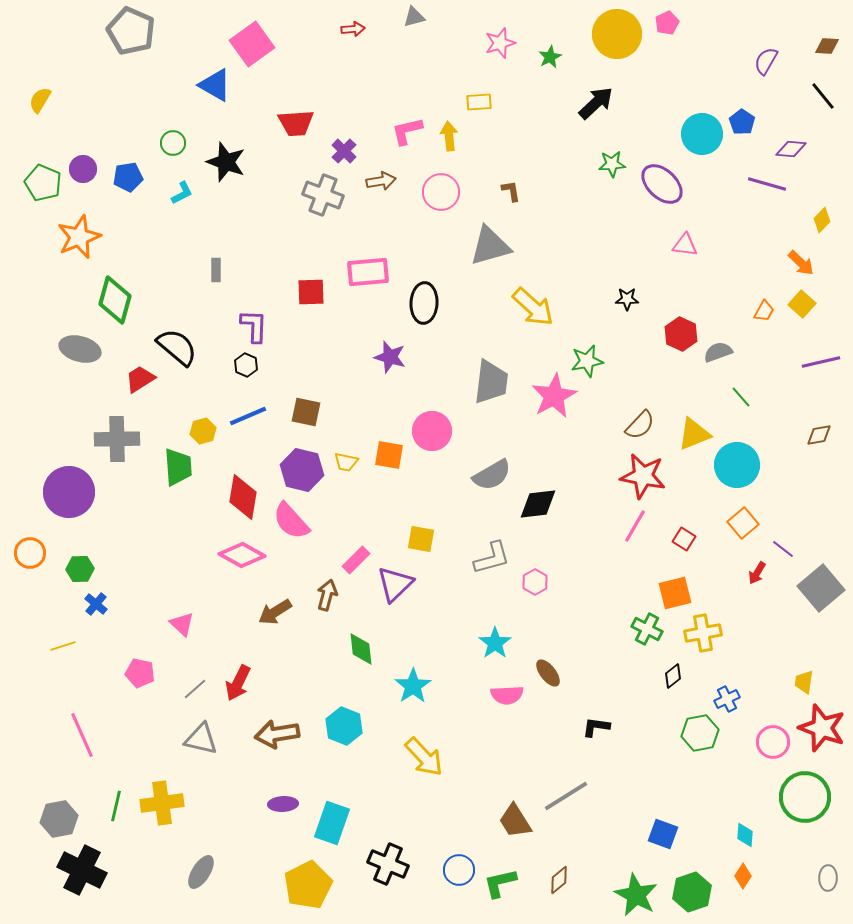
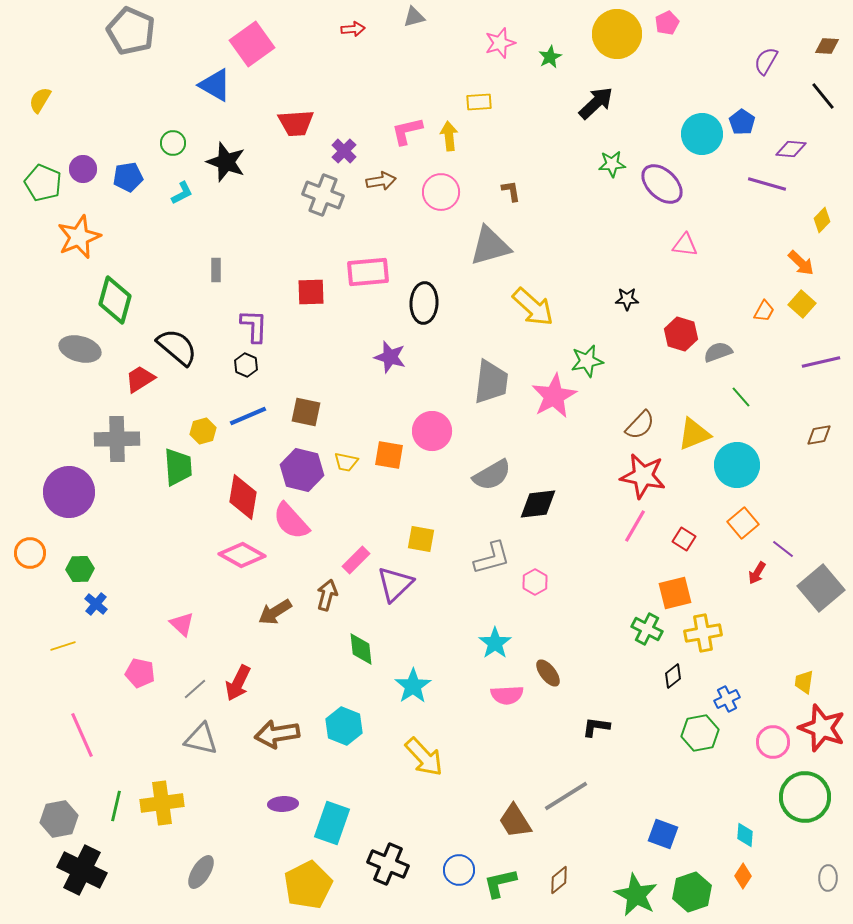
red hexagon at (681, 334): rotated 8 degrees counterclockwise
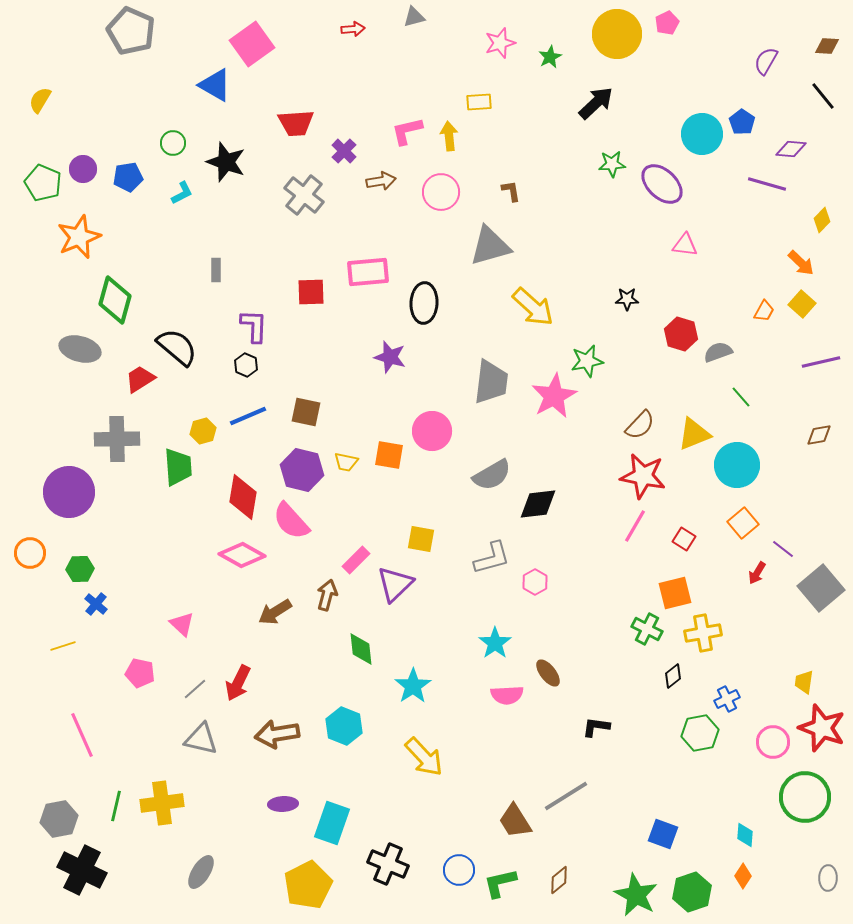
gray cross at (323, 195): moved 19 px left; rotated 18 degrees clockwise
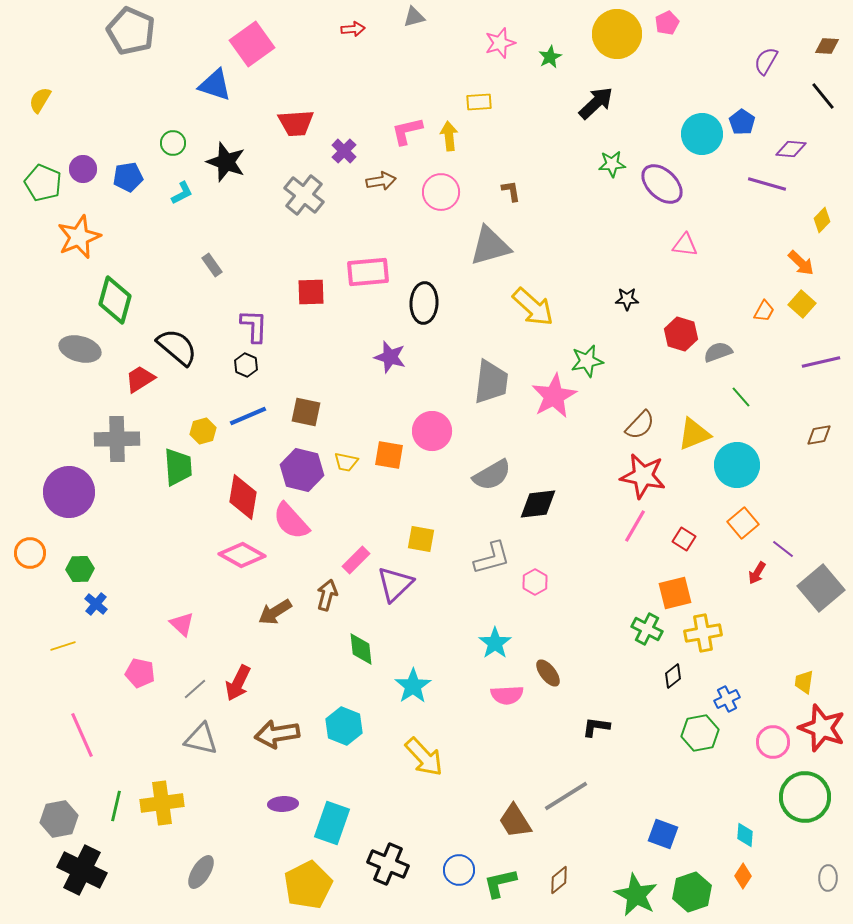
blue triangle at (215, 85): rotated 12 degrees counterclockwise
gray rectangle at (216, 270): moved 4 px left, 5 px up; rotated 35 degrees counterclockwise
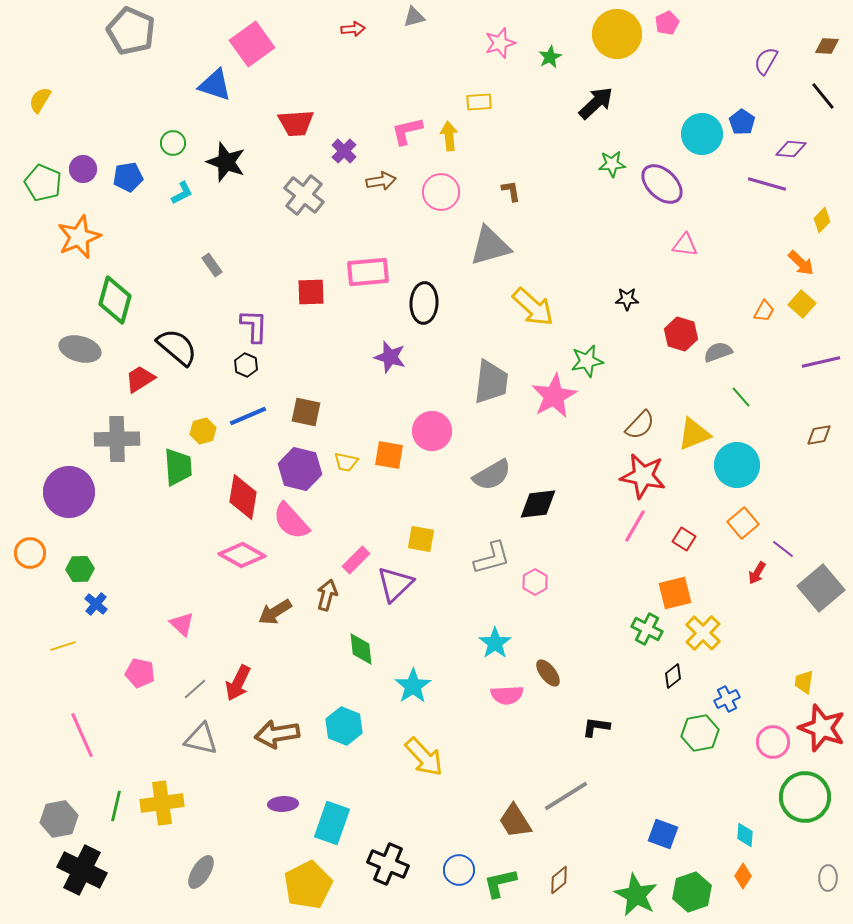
purple hexagon at (302, 470): moved 2 px left, 1 px up
yellow cross at (703, 633): rotated 36 degrees counterclockwise
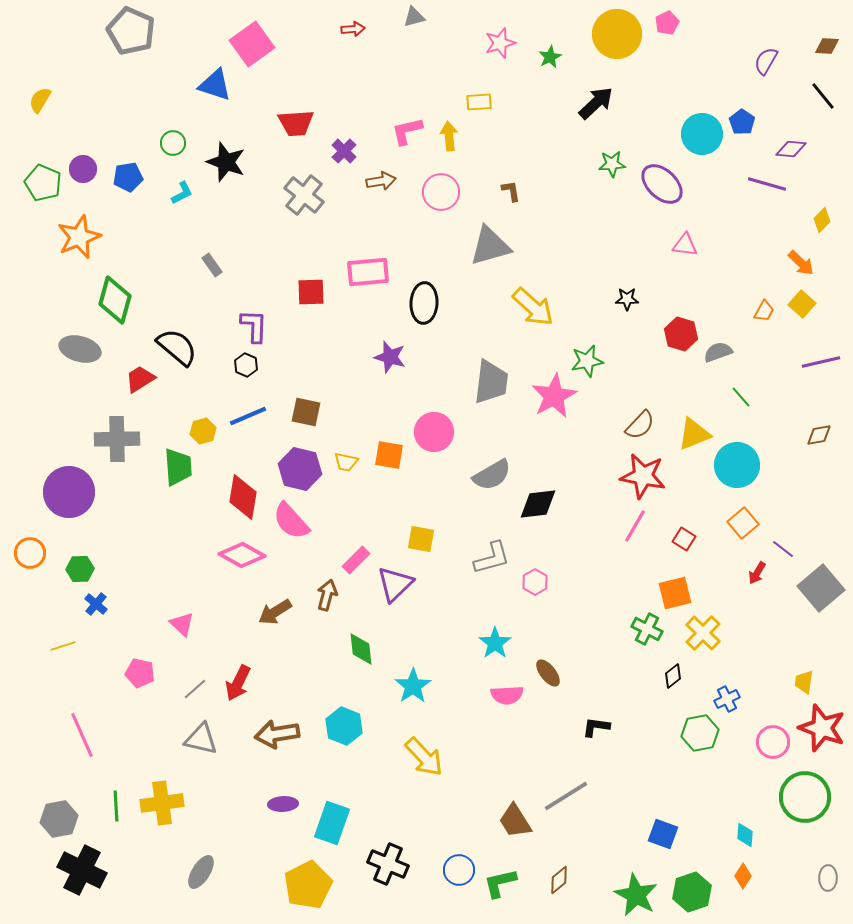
pink circle at (432, 431): moved 2 px right, 1 px down
green line at (116, 806): rotated 16 degrees counterclockwise
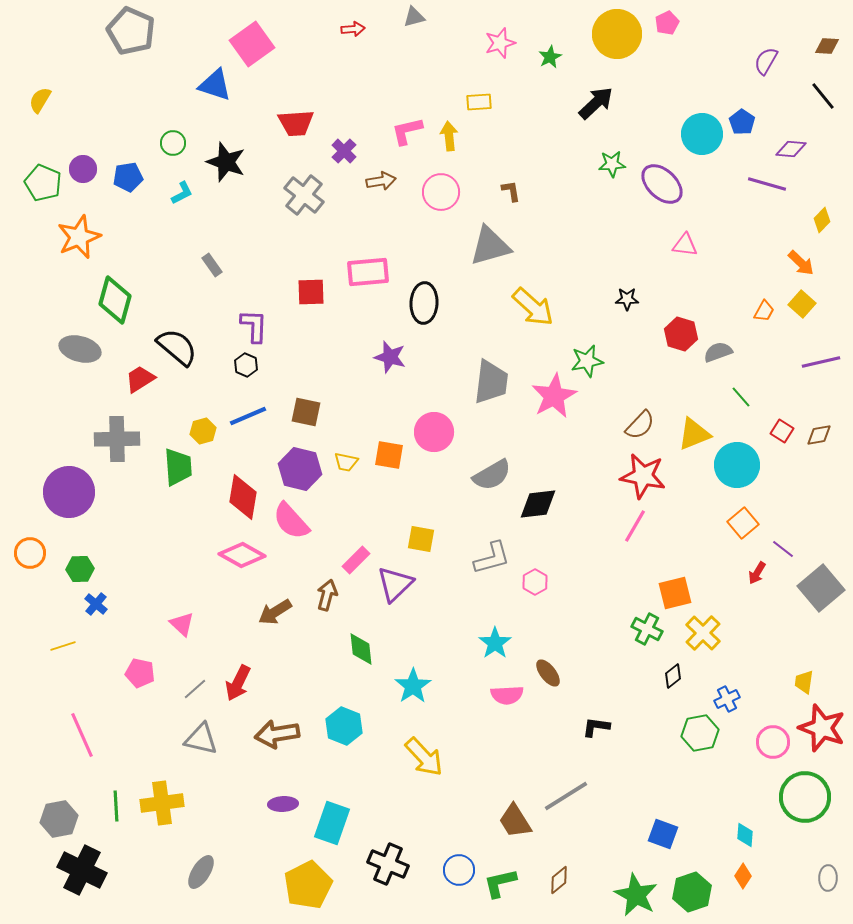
red square at (684, 539): moved 98 px right, 108 px up
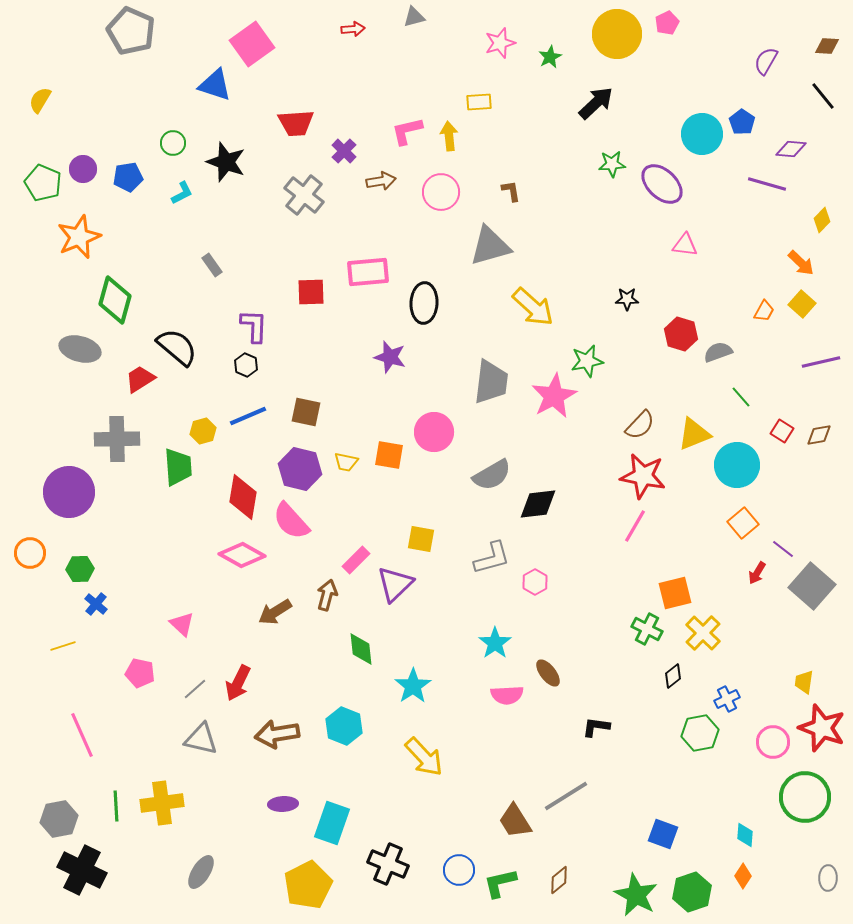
gray square at (821, 588): moved 9 px left, 2 px up; rotated 9 degrees counterclockwise
